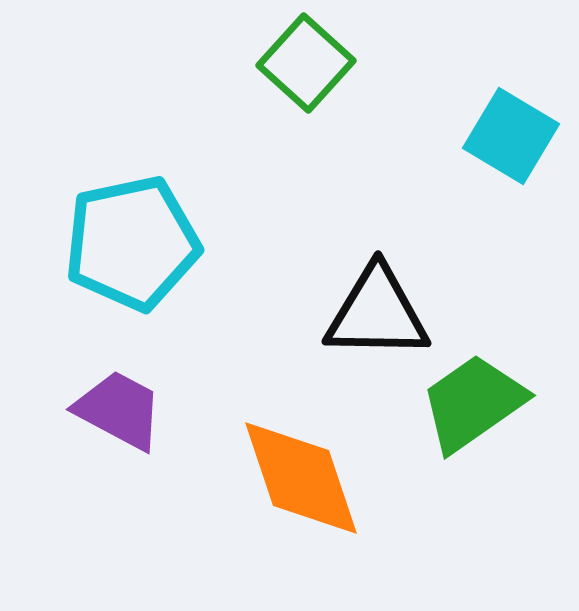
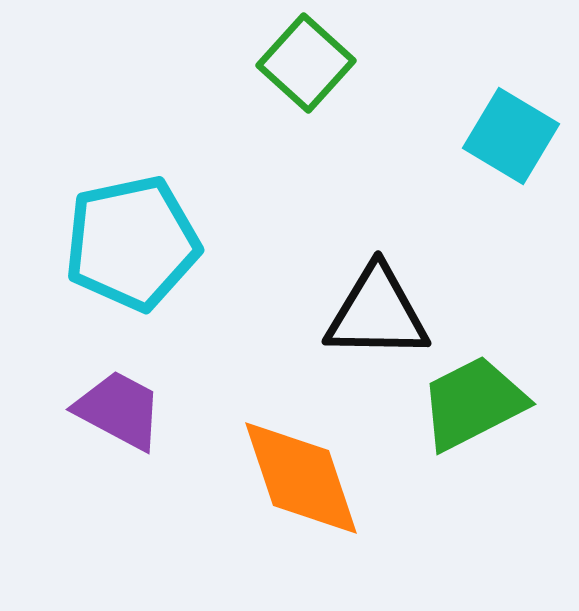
green trapezoid: rotated 8 degrees clockwise
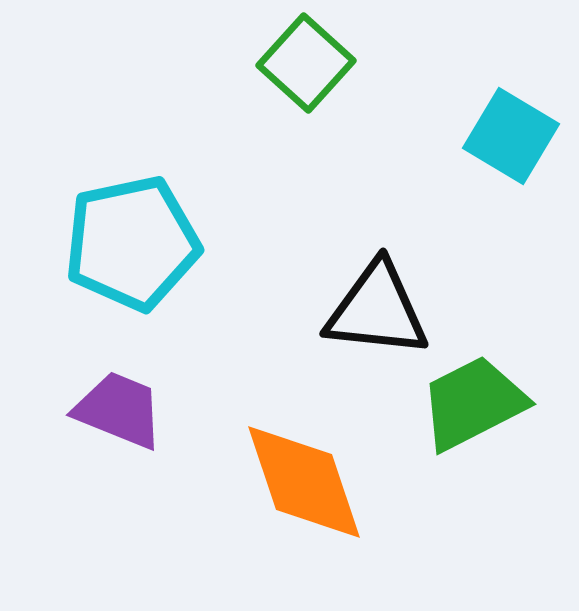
black triangle: moved 3 px up; rotated 5 degrees clockwise
purple trapezoid: rotated 6 degrees counterclockwise
orange diamond: moved 3 px right, 4 px down
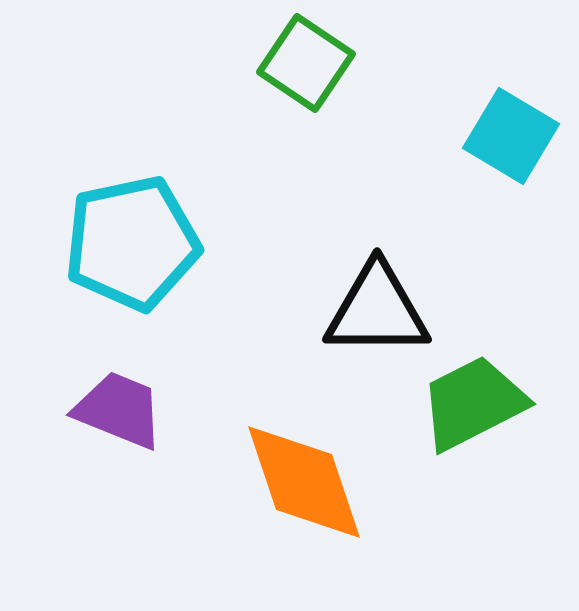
green square: rotated 8 degrees counterclockwise
black triangle: rotated 6 degrees counterclockwise
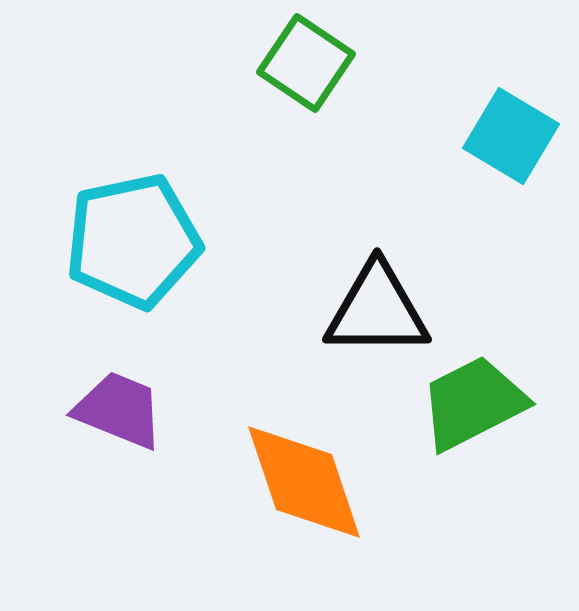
cyan pentagon: moved 1 px right, 2 px up
